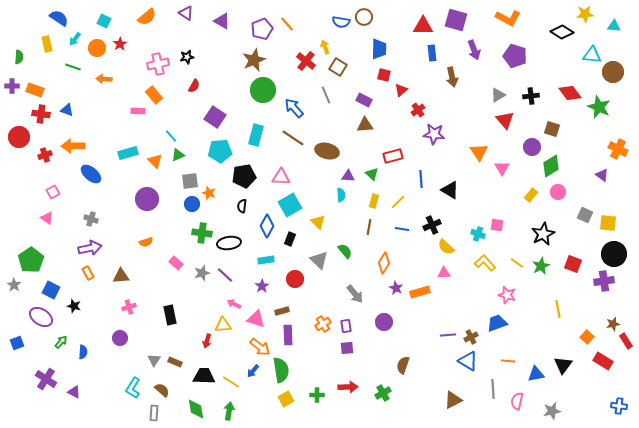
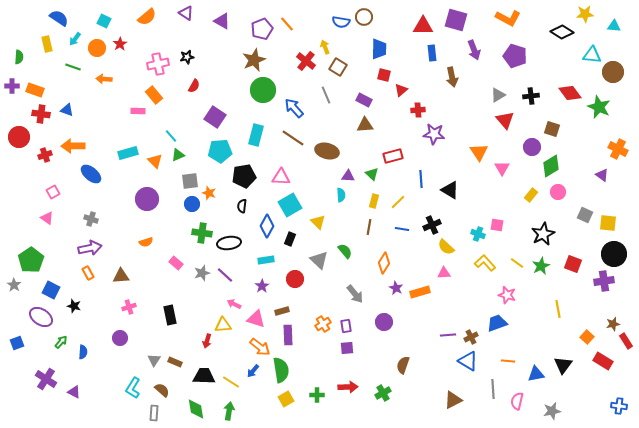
red cross at (418, 110): rotated 32 degrees clockwise
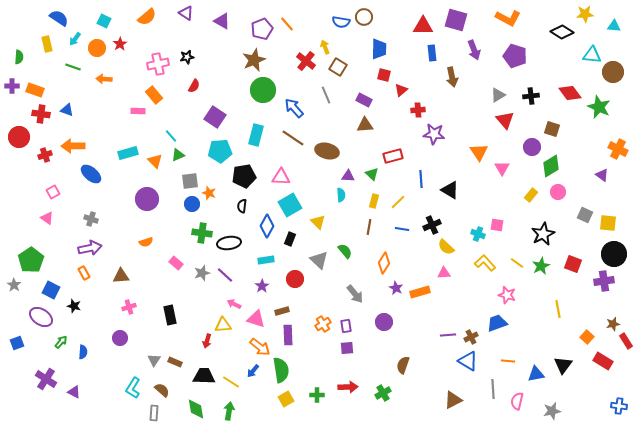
orange rectangle at (88, 273): moved 4 px left
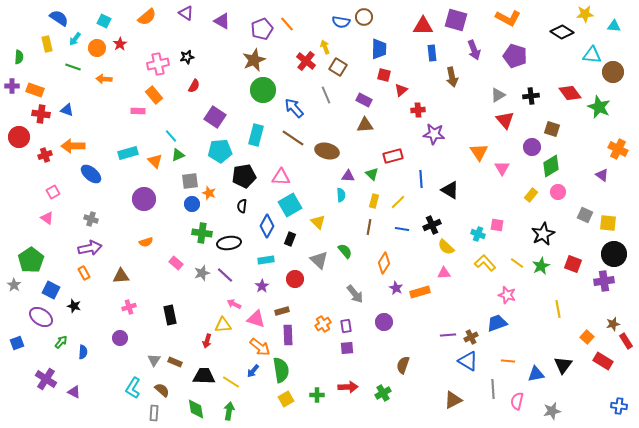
purple circle at (147, 199): moved 3 px left
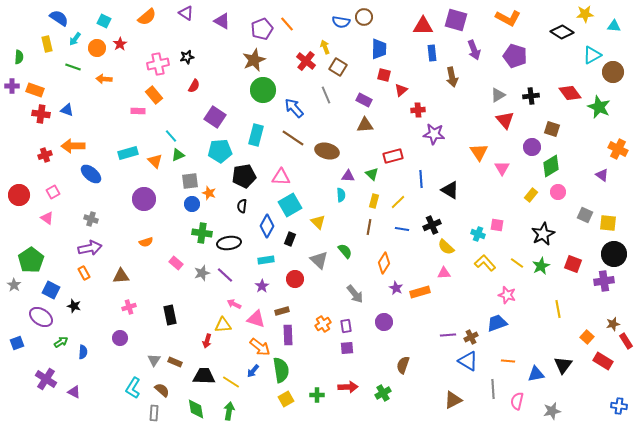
cyan triangle at (592, 55): rotated 36 degrees counterclockwise
red circle at (19, 137): moved 58 px down
green arrow at (61, 342): rotated 16 degrees clockwise
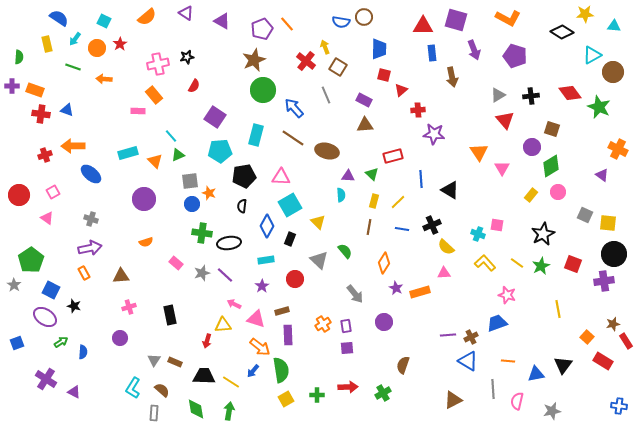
purple ellipse at (41, 317): moved 4 px right
